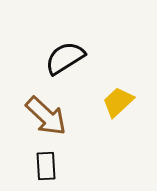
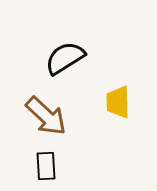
yellow trapezoid: rotated 48 degrees counterclockwise
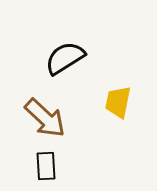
yellow trapezoid: rotated 12 degrees clockwise
brown arrow: moved 1 px left, 2 px down
